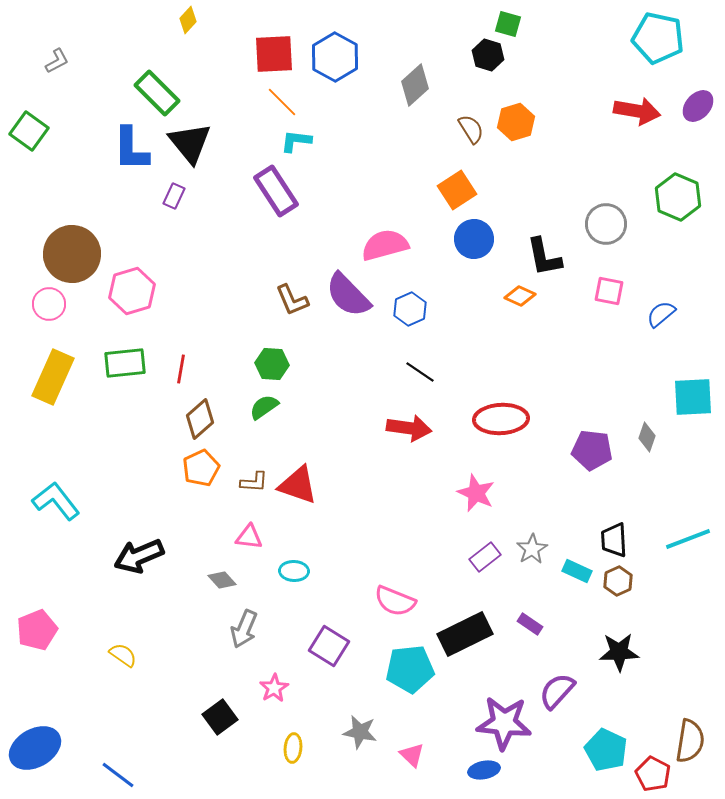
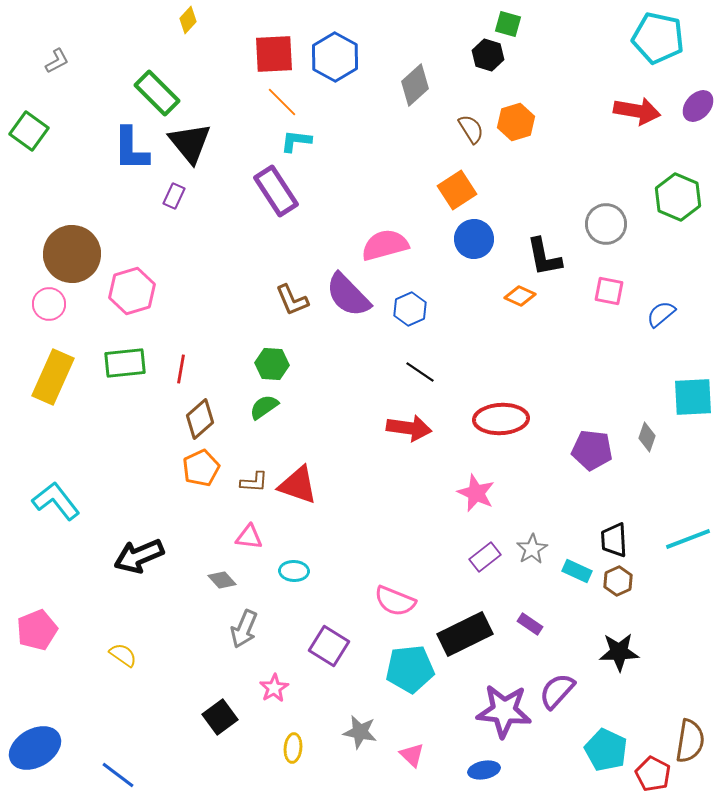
purple star at (504, 723): moved 12 px up
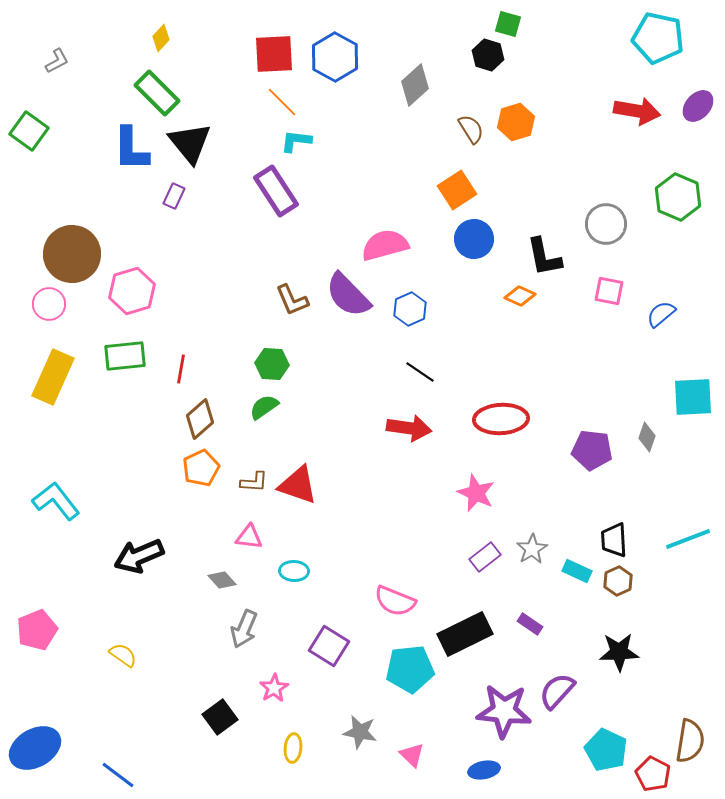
yellow diamond at (188, 20): moved 27 px left, 18 px down
green rectangle at (125, 363): moved 7 px up
